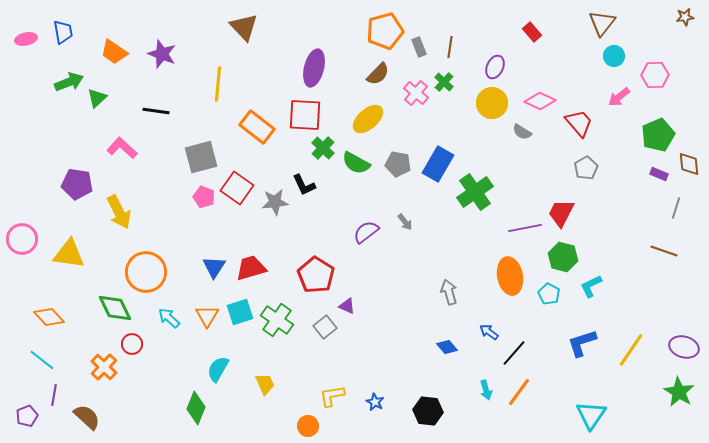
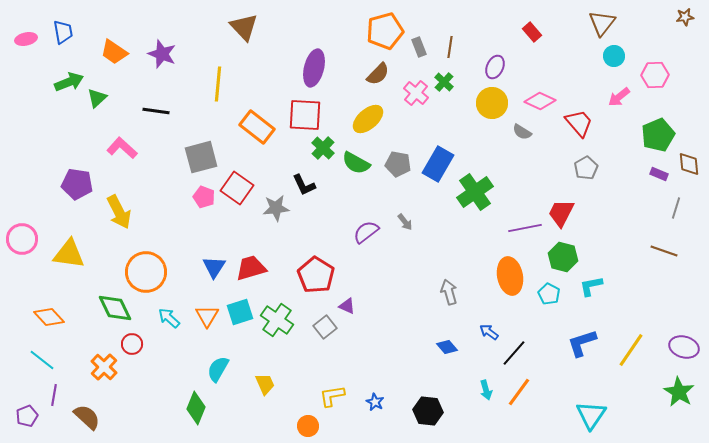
gray star at (275, 202): moved 1 px right, 6 px down
cyan L-shape at (591, 286): rotated 15 degrees clockwise
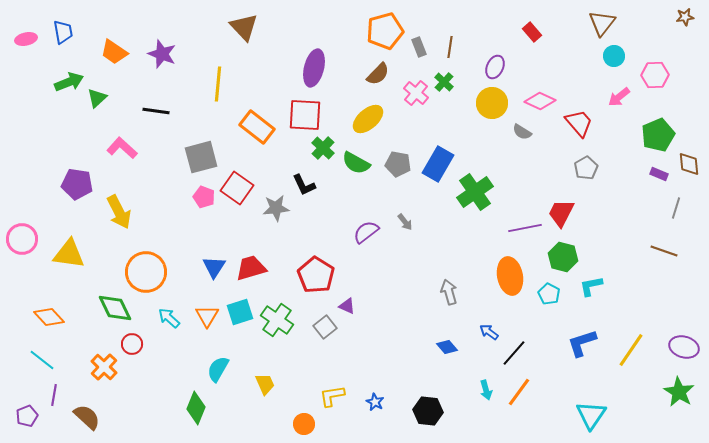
orange circle at (308, 426): moved 4 px left, 2 px up
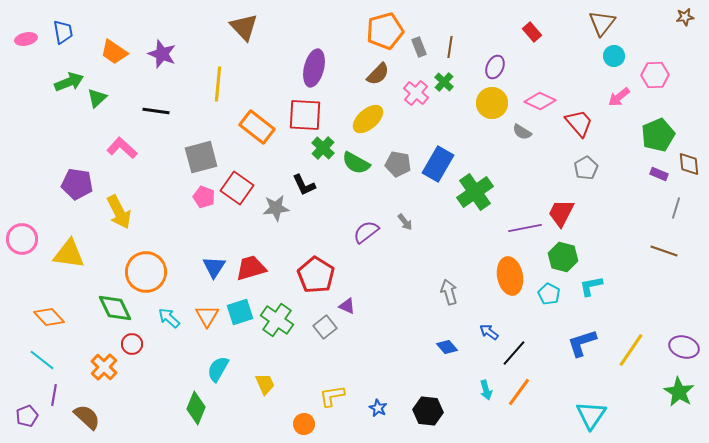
blue star at (375, 402): moved 3 px right, 6 px down
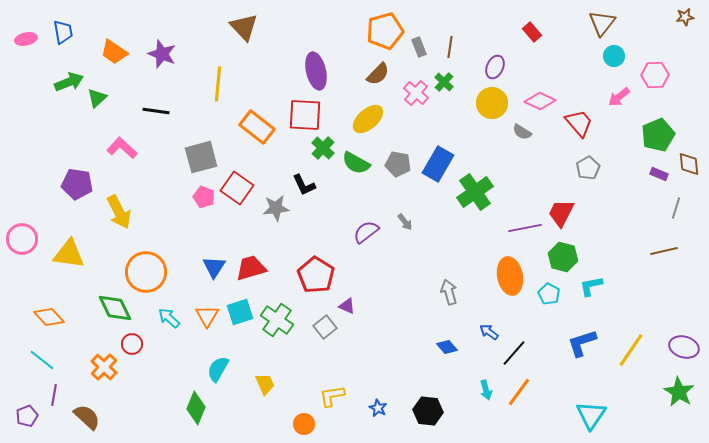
purple ellipse at (314, 68): moved 2 px right, 3 px down; rotated 27 degrees counterclockwise
gray pentagon at (586, 168): moved 2 px right
brown line at (664, 251): rotated 32 degrees counterclockwise
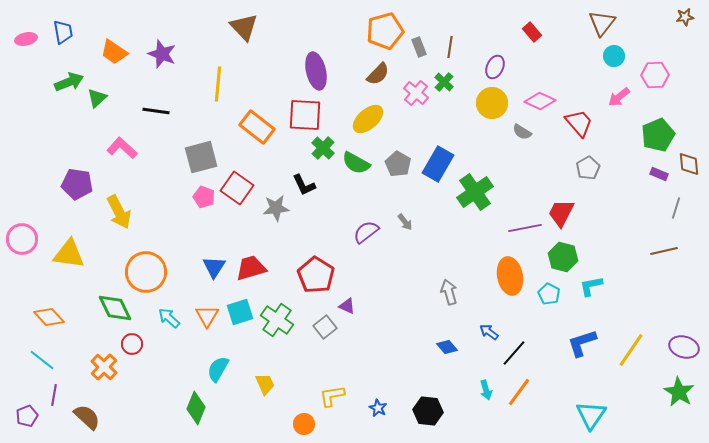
gray pentagon at (398, 164): rotated 20 degrees clockwise
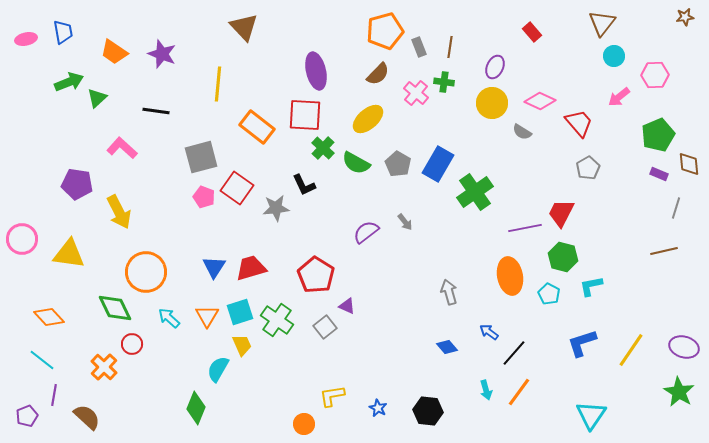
green cross at (444, 82): rotated 36 degrees counterclockwise
yellow trapezoid at (265, 384): moved 23 px left, 39 px up
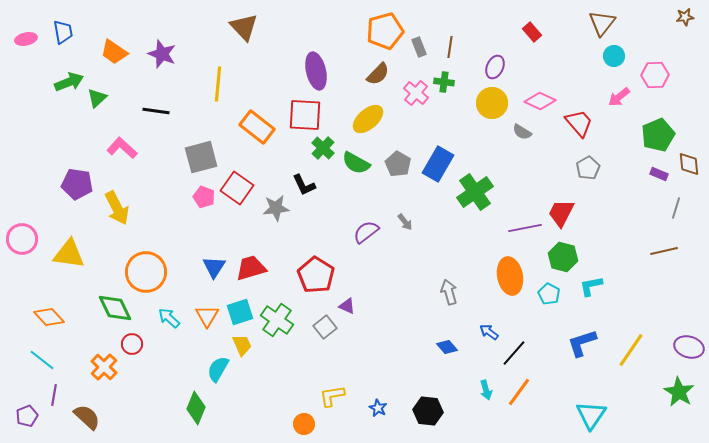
yellow arrow at (119, 212): moved 2 px left, 4 px up
purple ellipse at (684, 347): moved 5 px right
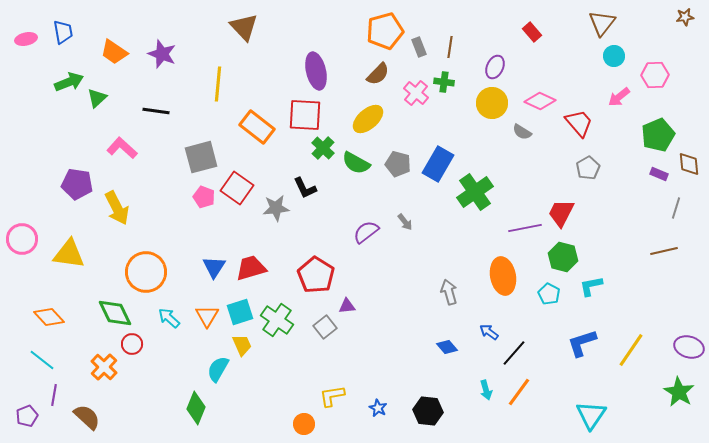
gray pentagon at (398, 164): rotated 15 degrees counterclockwise
black L-shape at (304, 185): moved 1 px right, 3 px down
orange ellipse at (510, 276): moved 7 px left
purple triangle at (347, 306): rotated 30 degrees counterclockwise
green diamond at (115, 308): moved 5 px down
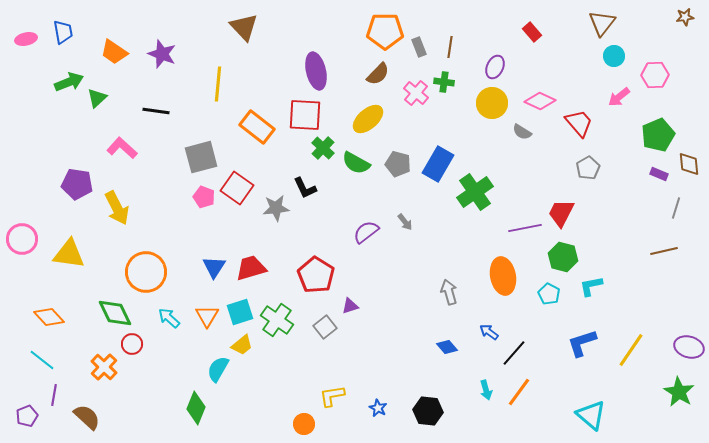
orange pentagon at (385, 31): rotated 15 degrees clockwise
purple triangle at (347, 306): moved 3 px right; rotated 12 degrees counterclockwise
yellow trapezoid at (242, 345): rotated 75 degrees clockwise
cyan triangle at (591, 415): rotated 24 degrees counterclockwise
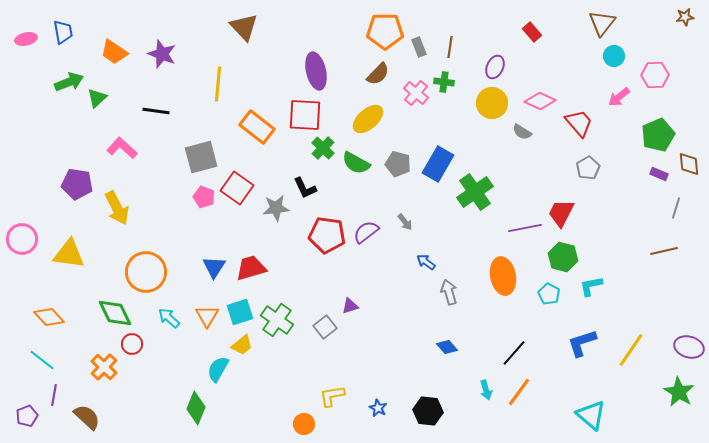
red pentagon at (316, 275): moved 11 px right, 40 px up; rotated 24 degrees counterclockwise
blue arrow at (489, 332): moved 63 px left, 70 px up
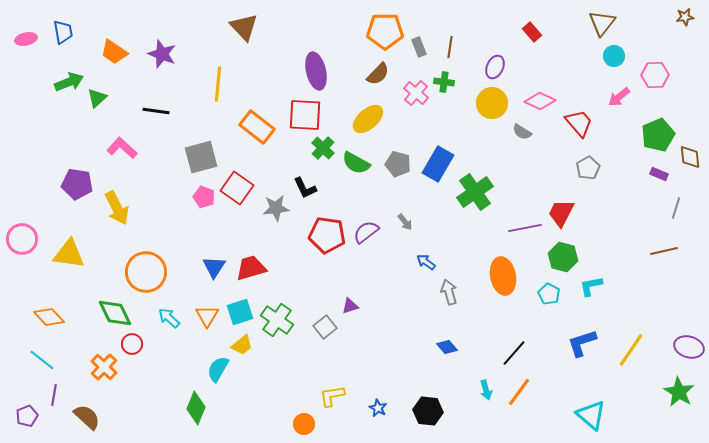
brown diamond at (689, 164): moved 1 px right, 7 px up
